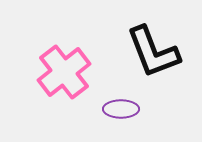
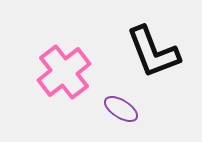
purple ellipse: rotated 32 degrees clockwise
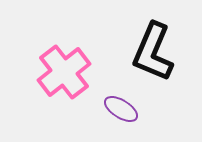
black L-shape: rotated 44 degrees clockwise
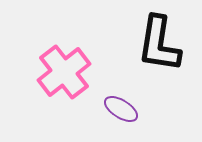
black L-shape: moved 6 px right, 8 px up; rotated 14 degrees counterclockwise
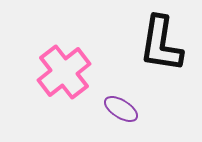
black L-shape: moved 2 px right
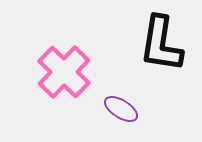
pink cross: rotated 8 degrees counterclockwise
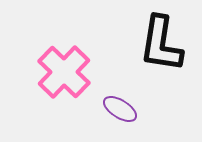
purple ellipse: moved 1 px left
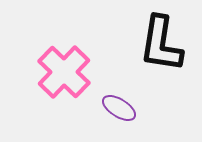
purple ellipse: moved 1 px left, 1 px up
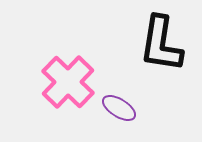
pink cross: moved 4 px right, 10 px down
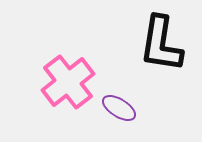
pink cross: rotated 8 degrees clockwise
